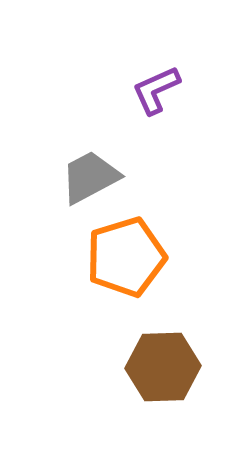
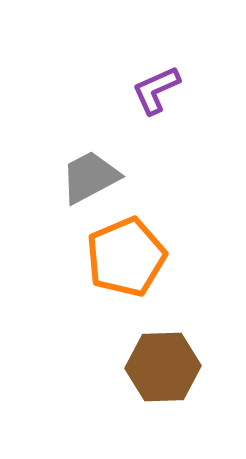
orange pentagon: rotated 6 degrees counterclockwise
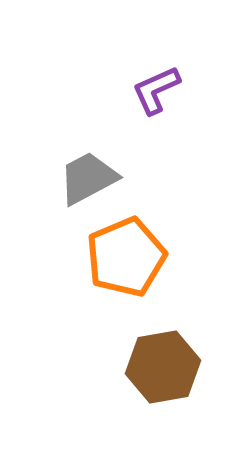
gray trapezoid: moved 2 px left, 1 px down
brown hexagon: rotated 8 degrees counterclockwise
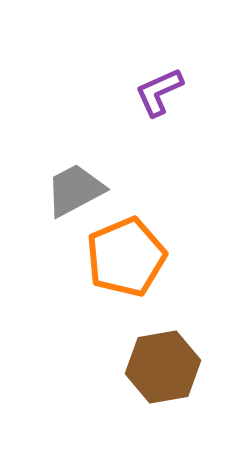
purple L-shape: moved 3 px right, 2 px down
gray trapezoid: moved 13 px left, 12 px down
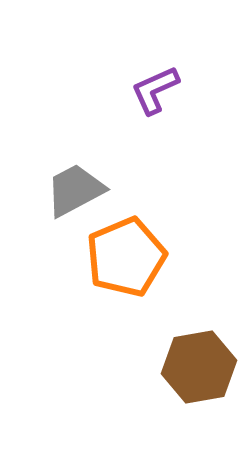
purple L-shape: moved 4 px left, 2 px up
brown hexagon: moved 36 px right
